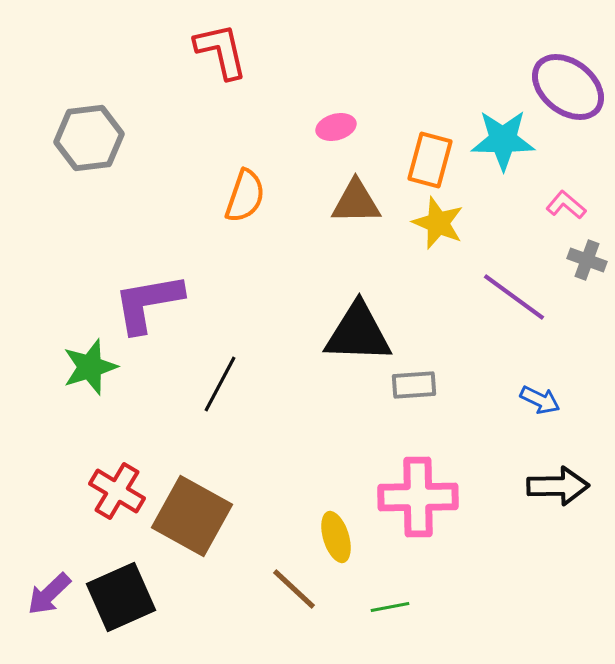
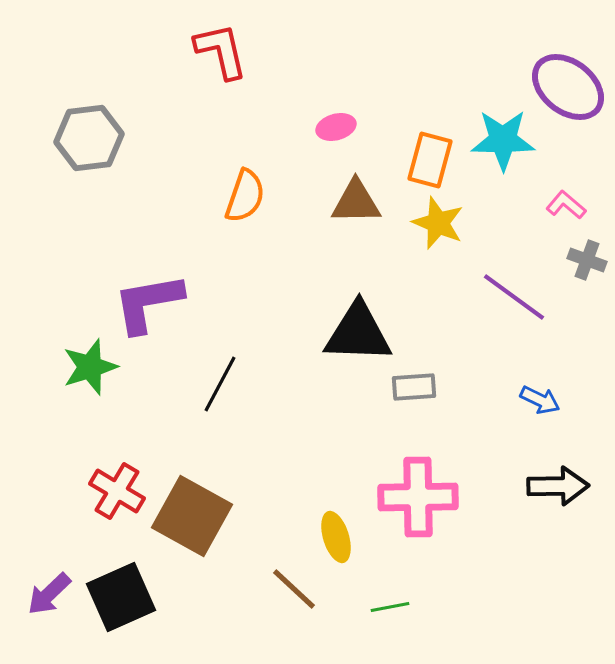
gray rectangle: moved 2 px down
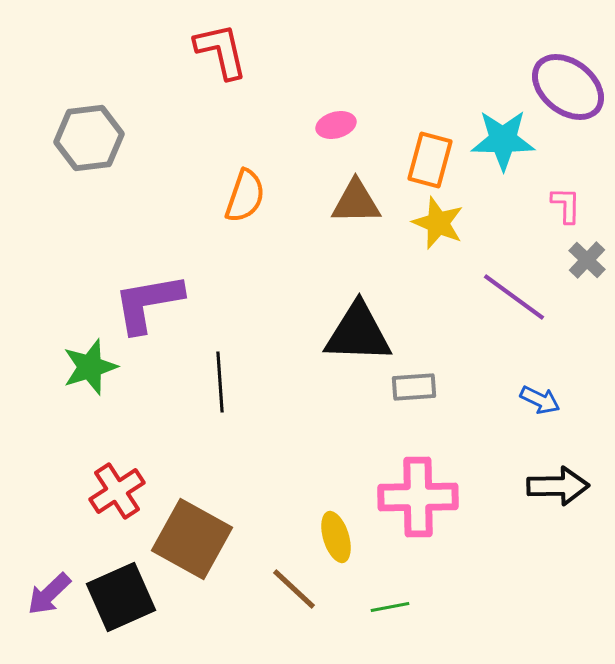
pink ellipse: moved 2 px up
pink L-shape: rotated 51 degrees clockwise
gray cross: rotated 24 degrees clockwise
black line: moved 2 px up; rotated 32 degrees counterclockwise
red cross: rotated 26 degrees clockwise
brown square: moved 23 px down
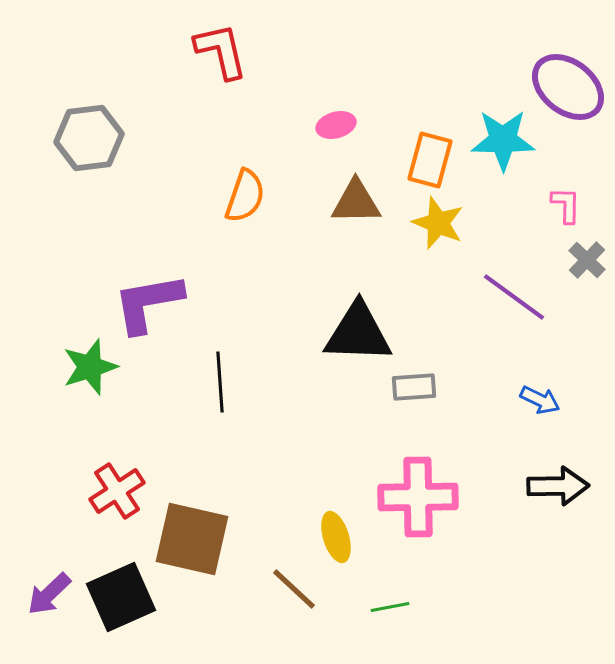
brown square: rotated 16 degrees counterclockwise
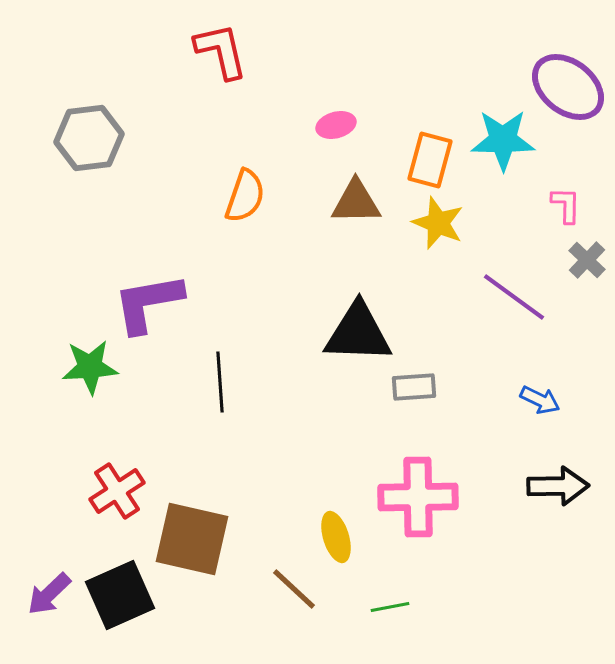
green star: rotated 14 degrees clockwise
black square: moved 1 px left, 2 px up
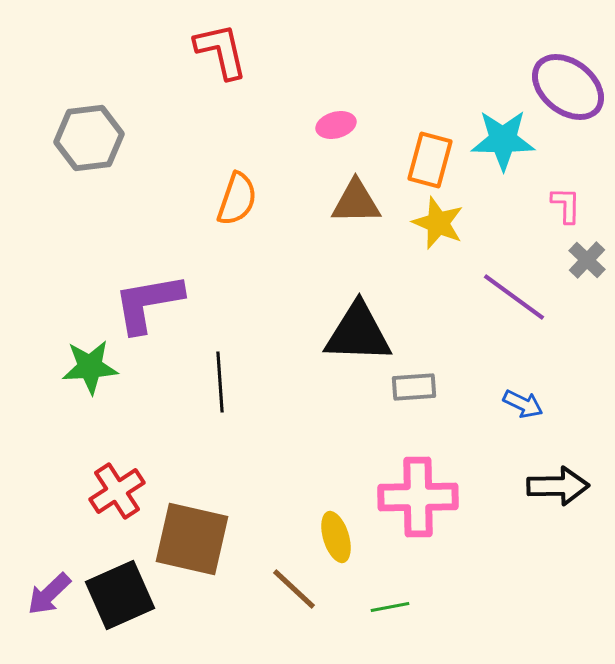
orange semicircle: moved 8 px left, 3 px down
blue arrow: moved 17 px left, 4 px down
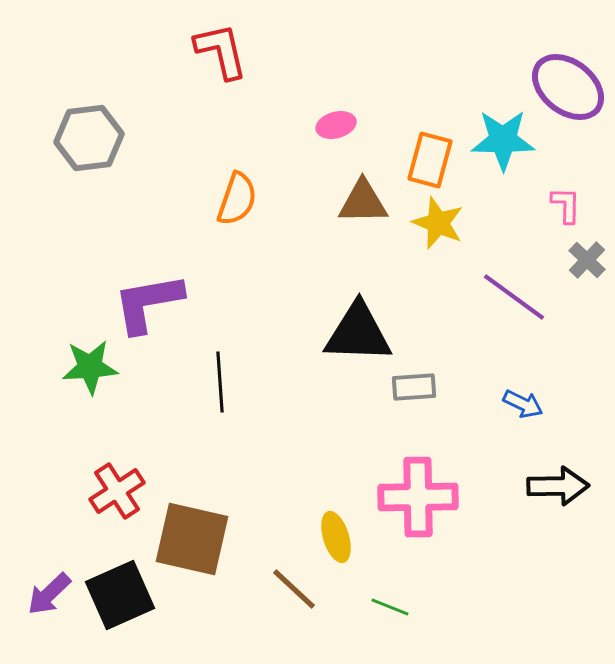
brown triangle: moved 7 px right
green line: rotated 33 degrees clockwise
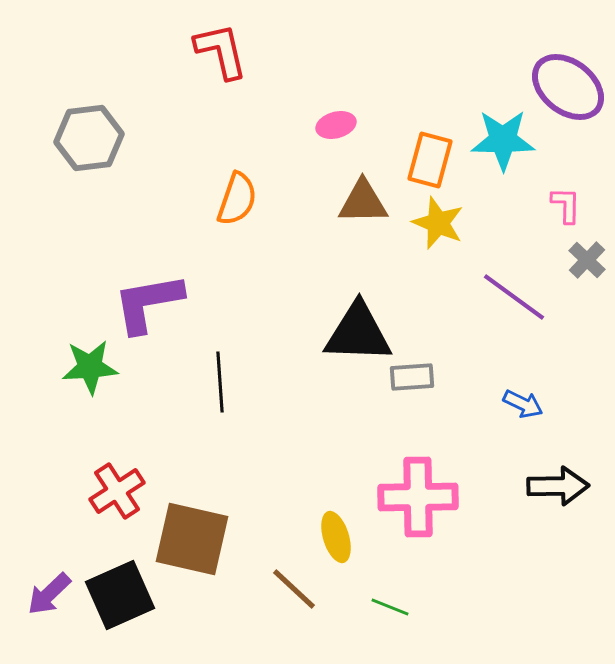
gray rectangle: moved 2 px left, 10 px up
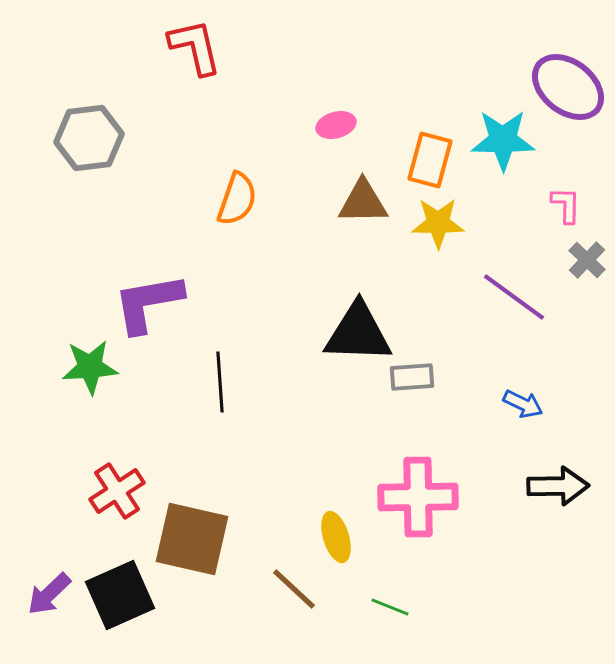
red L-shape: moved 26 px left, 4 px up
yellow star: rotated 22 degrees counterclockwise
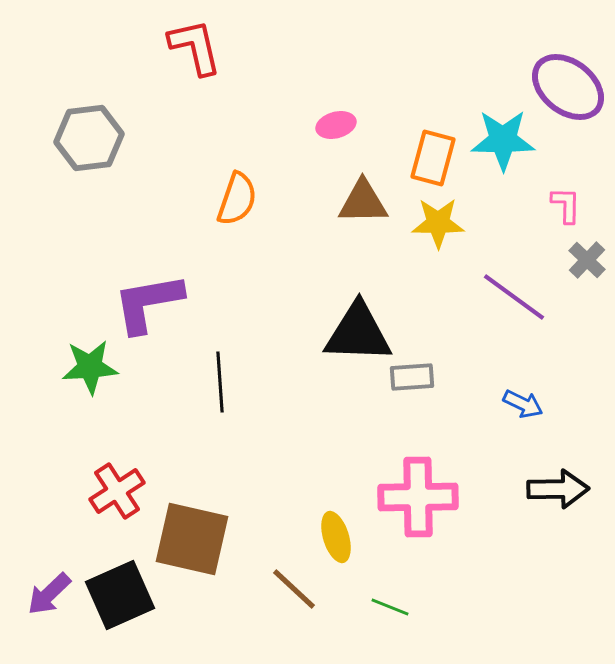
orange rectangle: moved 3 px right, 2 px up
black arrow: moved 3 px down
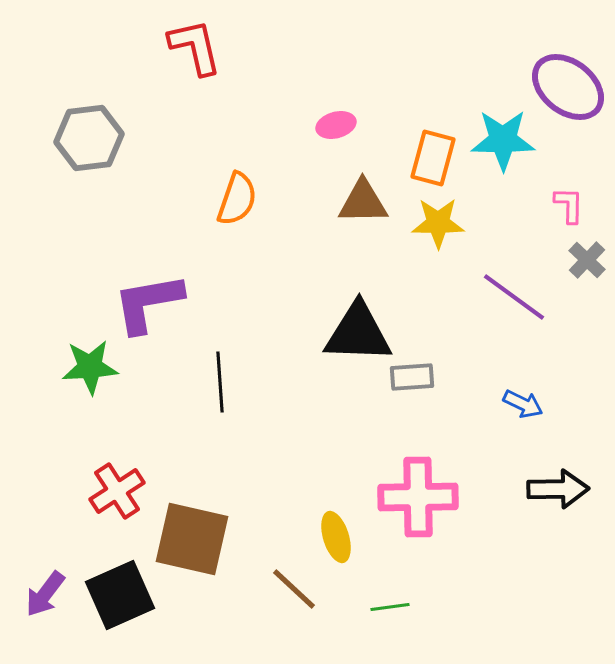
pink L-shape: moved 3 px right
purple arrow: moved 4 px left; rotated 9 degrees counterclockwise
green line: rotated 30 degrees counterclockwise
